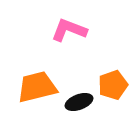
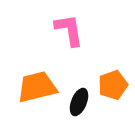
pink L-shape: rotated 60 degrees clockwise
black ellipse: rotated 48 degrees counterclockwise
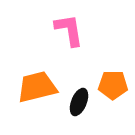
orange pentagon: rotated 20 degrees clockwise
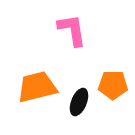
pink L-shape: moved 3 px right
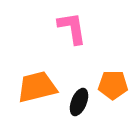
pink L-shape: moved 2 px up
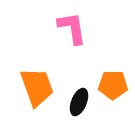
orange trapezoid: rotated 84 degrees clockwise
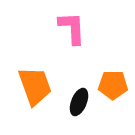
pink L-shape: rotated 6 degrees clockwise
orange trapezoid: moved 2 px left, 1 px up
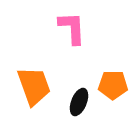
orange trapezoid: moved 1 px left
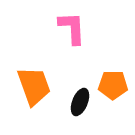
black ellipse: moved 1 px right
